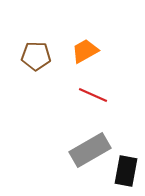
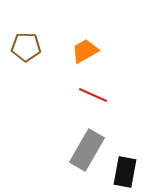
brown pentagon: moved 10 px left, 9 px up
gray rectangle: moved 3 px left; rotated 30 degrees counterclockwise
black rectangle: moved 1 px left, 1 px down
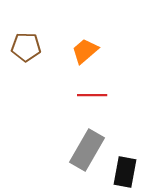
orange trapezoid: rotated 12 degrees counterclockwise
red line: moved 1 px left; rotated 24 degrees counterclockwise
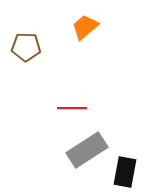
orange trapezoid: moved 24 px up
red line: moved 20 px left, 13 px down
gray rectangle: rotated 27 degrees clockwise
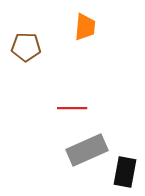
orange trapezoid: rotated 136 degrees clockwise
gray rectangle: rotated 9 degrees clockwise
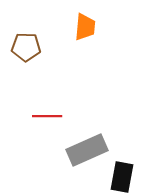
red line: moved 25 px left, 8 px down
black rectangle: moved 3 px left, 5 px down
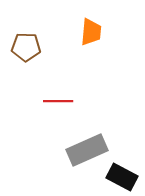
orange trapezoid: moved 6 px right, 5 px down
red line: moved 11 px right, 15 px up
black rectangle: rotated 72 degrees counterclockwise
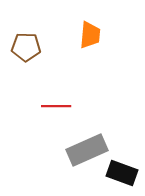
orange trapezoid: moved 1 px left, 3 px down
red line: moved 2 px left, 5 px down
black rectangle: moved 4 px up; rotated 8 degrees counterclockwise
